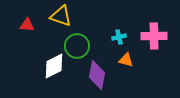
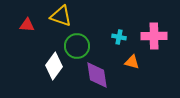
cyan cross: rotated 24 degrees clockwise
orange triangle: moved 6 px right, 2 px down
white diamond: rotated 28 degrees counterclockwise
purple diamond: rotated 20 degrees counterclockwise
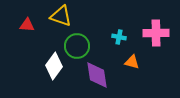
pink cross: moved 2 px right, 3 px up
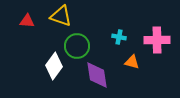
red triangle: moved 4 px up
pink cross: moved 1 px right, 7 px down
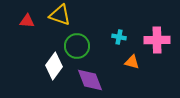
yellow triangle: moved 1 px left, 1 px up
purple diamond: moved 7 px left, 5 px down; rotated 12 degrees counterclockwise
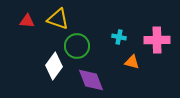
yellow triangle: moved 2 px left, 4 px down
purple diamond: moved 1 px right
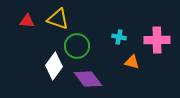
purple diamond: moved 3 px left, 1 px up; rotated 16 degrees counterclockwise
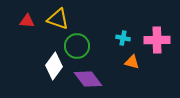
cyan cross: moved 4 px right, 1 px down
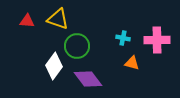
orange triangle: moved 1 px down
